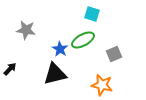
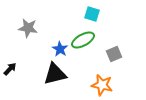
gray star: moved 2 px right, 2 px up
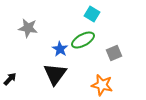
cyan square: rotated 14 degrees clockwise
gray square: moved 1 px up
black arrow: moved 10 px down
black triangle: rotated 40 degrees counterclockwise
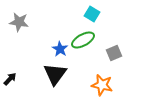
gray star: moved 9 px left, 6 px up
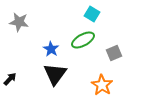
blue star: moved 9 px left
orange star: rotated 20 degrees clockwise
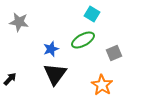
blue star: rotated 21 degrees clockwise
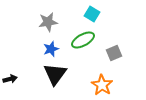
gray star: moved 29 px right; rotated 18 degrees counterclockwise
black arrow: rotated 32 degrees clockwise
